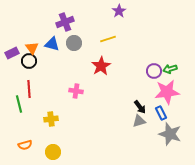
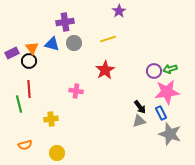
purple cross: rotated 12 degrees clockwise
red star: moved 4 px right, 4 px down
yellow circle: moved 4 px right, 1 px down
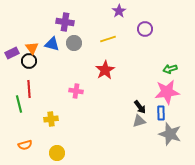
purple cross: rotated 18 degrees clockwise
purple circle: moved 9 px left, 42 px up
blue rectangle: rotated 24 degrees clockwise
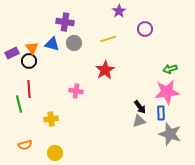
yellow circle: moved 2 px left
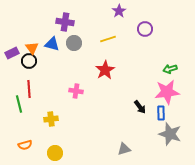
gray triangle: moved 15 px left, 28 px down
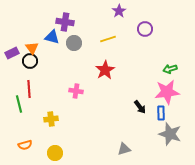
blue triangle: moved 7 px up
black circle: moved 1 px right
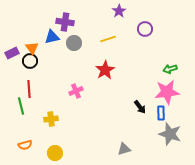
blue triangle: rotated 28 degrees counterclockwise
pink cross: rotated 32 degrees counterclockwise
green line: moved 2 px right, 2 px down
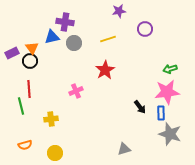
purple star: rotated 24 degrees clockwise
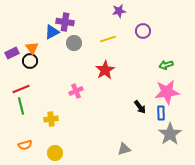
purple circle: moved 2 px left, 2 px down
blue triangle: moved 5 px up; rotated 14 degrees counterclockwise
green arrow: moved 4 px left, 4 px up
red line: moved 8 px left; rotated 72 degrees clockwise
gray star: rotated 20 degrees clockwise
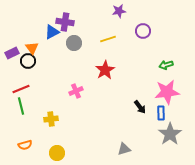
black circle: moved 2 px left
yellow circle: moved 2 px right
